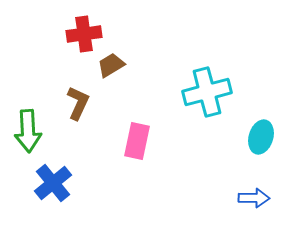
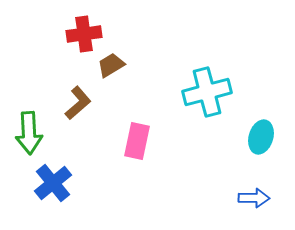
brown L-shape: rotated 24 degrees clockwise
green arrow: moved 1 px right, 2 px down
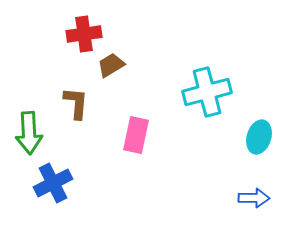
brown L-shape: moved 2 px left; rotated 44 degrees counterclockwise
cyan ellipse: moved 2 px left
pink rectangle: moved 1 px left, 6 px up
blue cross: rotated 12 degrees clockwise
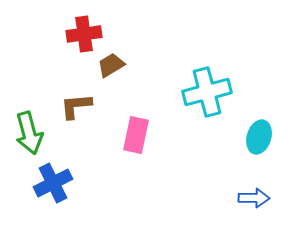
brown L-shape: moved 3 px down; rotated 100 degrees counterclockwise
green arrow: rotated 12 degrees counterclockwise
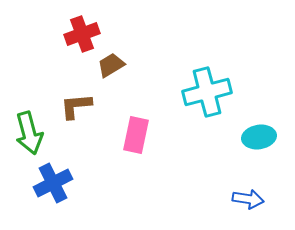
red cross: moved 2 px left; rotated 12 degrees counterclockwise
cyan ellipse: rotated 64 degrees clockwise
blue arrow: moved 6 px left, 1 px down; rotated 8 degrees clockwise
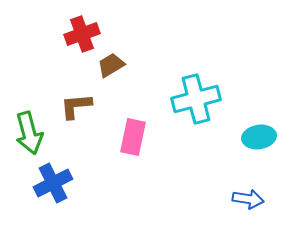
cyan cross: moved 11 px left, 7 px down
pink rectangle: moved 3 px left, 2 px down
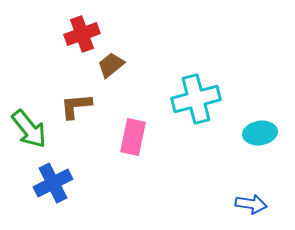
brown trapezoid: rotated 8 degrees counterclockwise
green arrow: moved 4 px up; rotated 24 degrees counterclockwise
cyan ellipse: moved 1 px right, 4 px up
blue arrow: moved 3 px right, 5 px down
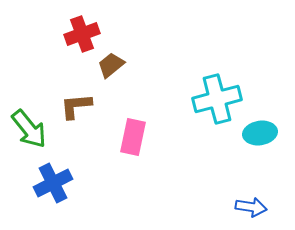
cyan cross: moved 21 px right
blue arrow: moved 3 px down
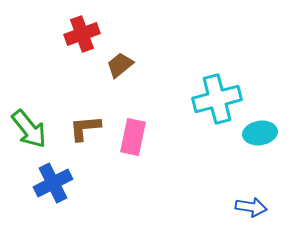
brown trapezoid: moved 9 px right
brown L-shape: moved 9 px right, 22 px down
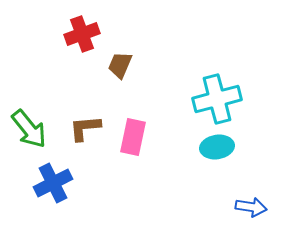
brown trapezoid: rotated 28 degrees counterclockwise
cyan ellipse: moved 43 px left, 14 px down
